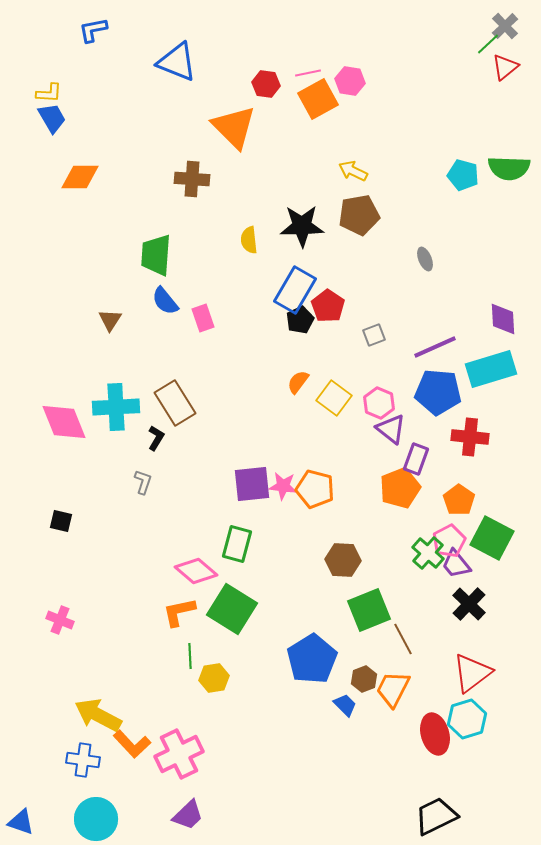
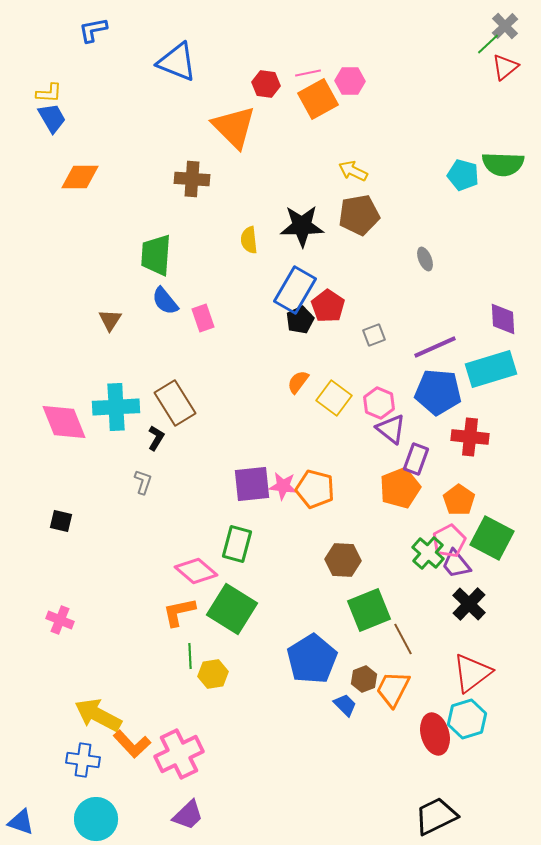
pink hexagon at (350, 81): rotated 8 degrees counterclockwise
green semicircle at (509, 168): moved 6 px left, 4 px up
yellow hexagon at (214, 678): moved 1 px left, 4 px up
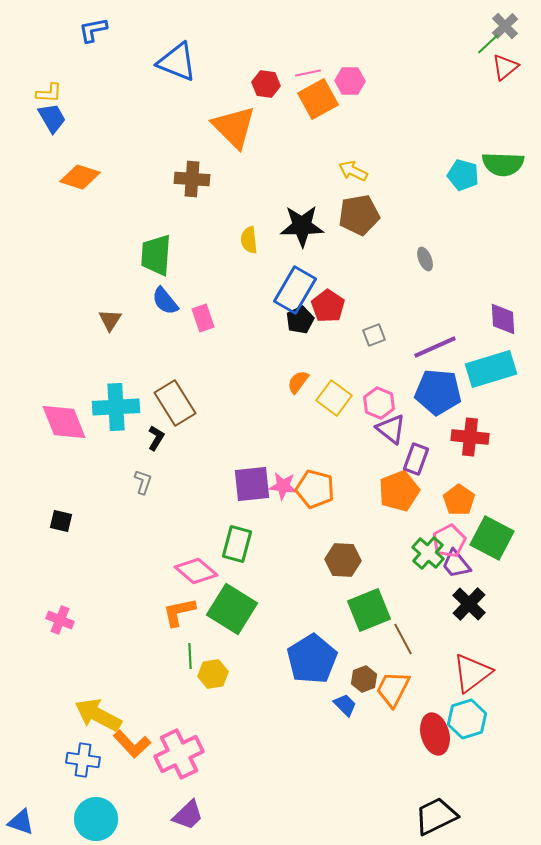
orange diamond at (80, 177): rotated 18 degrees clockwise
orange pentagon at (400, 488): moved 1 px left, 3 px down
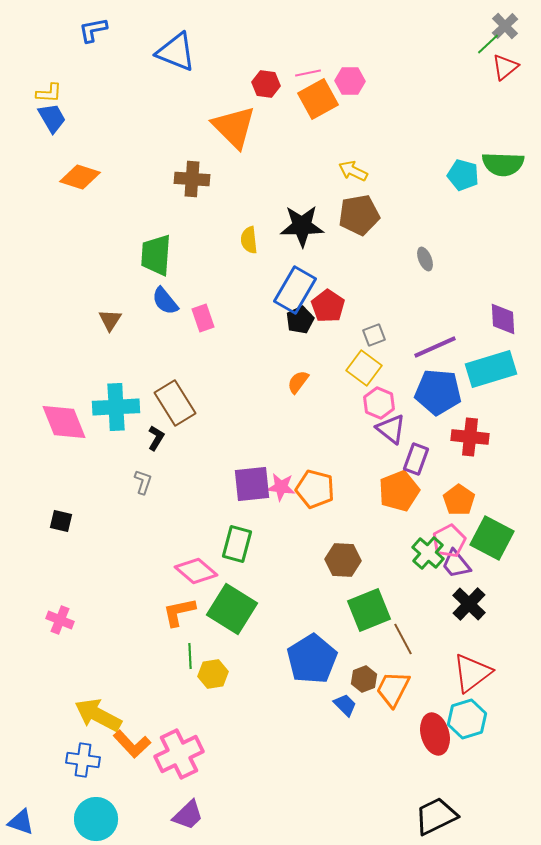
blue triangle at (177, 62): moved 1 px left, 10 px up
yellow square at (334, 398): moved 30 px right, 30 px up
pink star at (283, 486): moved 2 px left, 1 px down
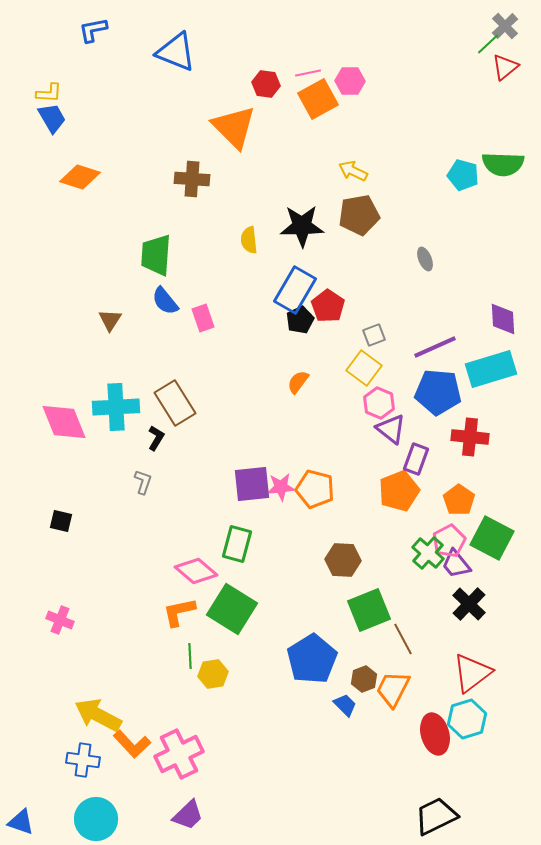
pink star at (281, 487): rotated 12 degrees counterclockwise
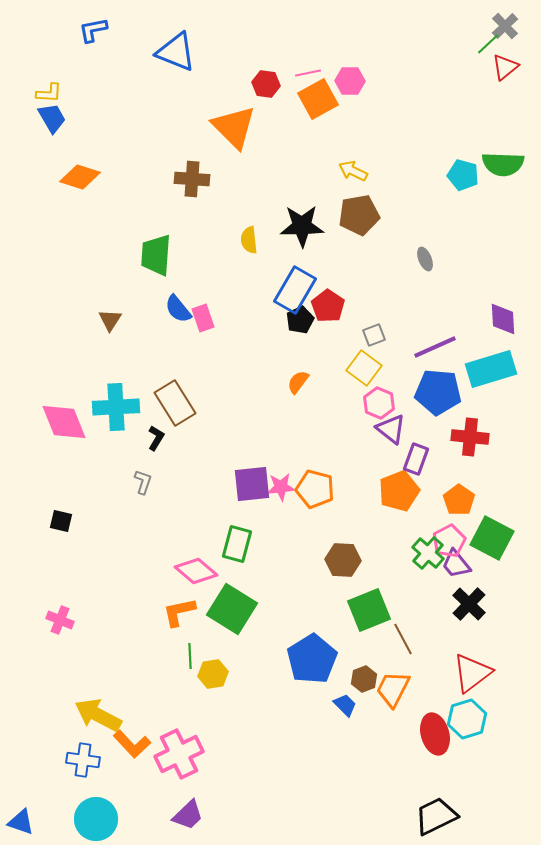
blue semicircle at (165, 301): moved 13 px right, 8 px down
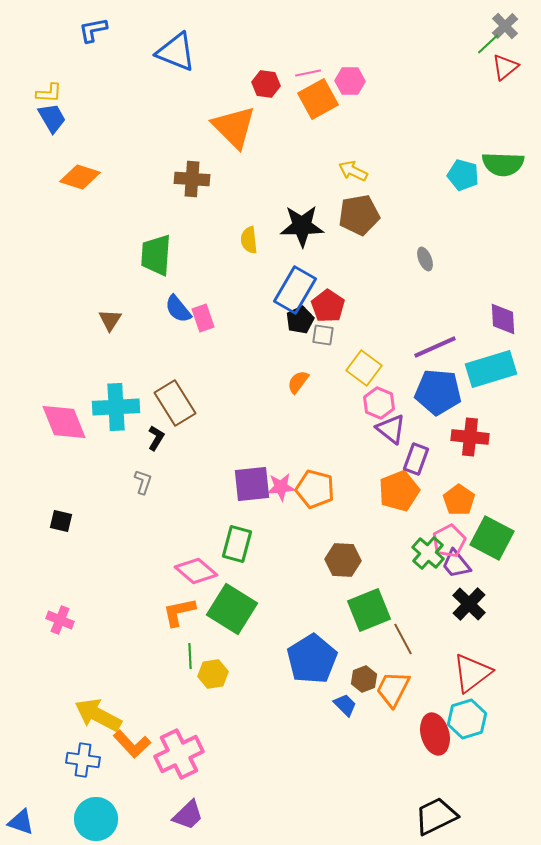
gray square at (374, 335): moved 51 px left; rotated 30 degrees clockwise
